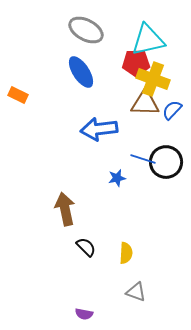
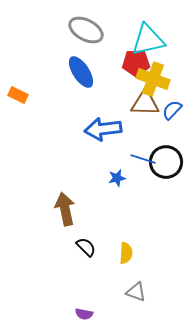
blue arrow: moved 4 px right
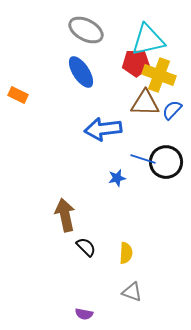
yellow cross: moved 6 px right, 4 px up
brown arrow: moved 6 px down
gray triangle: moved 4 px left
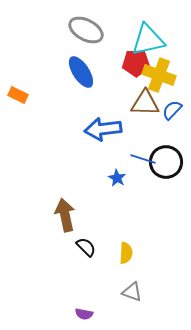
blue star: rotated 30 degrees counterclockwise
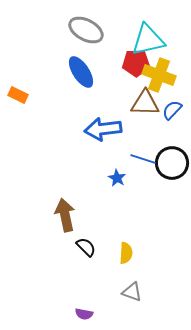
black circle: moved 6 px right, 1 px down
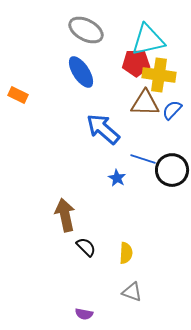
yellow cross: rotated 12 degrees counterclockwise
blue arrow: rotated 48 degrees clockwise
black circle: moved 7 px down
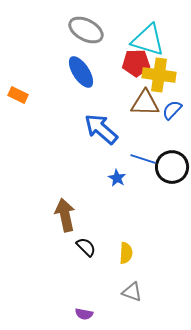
cyan triangle: rotated 30 degrees clockwise
blue arrow: moved 2 px left
black circle: moved 3 px up
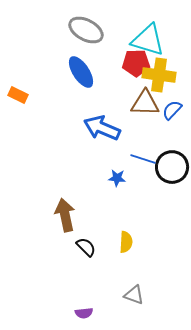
blue arrow: moved 1 px right, 1 px up; rotated 18 degrees counterclockwise
blue star: rotated 24 degrees counterclockwise
yellow semicircle: moved 11 px up
gray triangle: moved 2 px right, 3 px down
purple semicircle: moved 1 px up; rotated 18 degrees counterclockwise
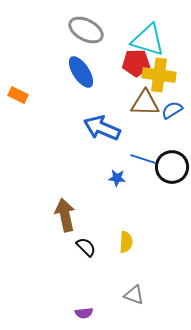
blue semicircle: rotated 15 degrees clockwise
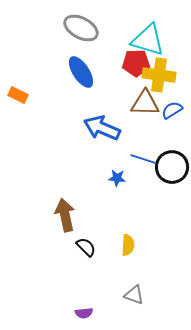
gray ellipse: moved 5 px left, 2 px up
yellow semicircle: moved 2 px right, 3 px down
